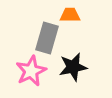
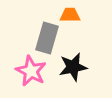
pink star: rotated 20 degrees counterclockwise
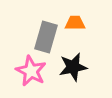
orange trapezoid: moved 5 px right, 8 px down
gray rectangle: moved 1 px left, 1 px up
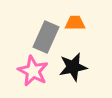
gray rectangle: rotated 8 degrees clockwise
pink star: moved 2 px right
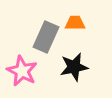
black star: moved 1 px right
pink star: moved 11 px left
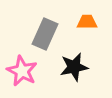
orange trapezoid: moved 12 px right, 1 px up
gray rectangle: moved 1 px left, 3 px up
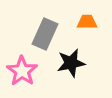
black star: moved 3 px left, 4 px up
pink star: rotated 8 degrees clockwise
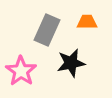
gray rectangle: moved 2 px right, 4 px up
pink star: moved 1 px left
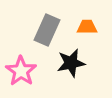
orange trapezoid: moved 5 px down
